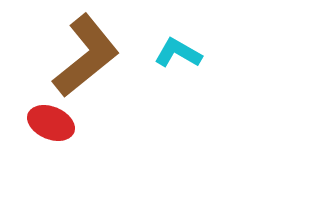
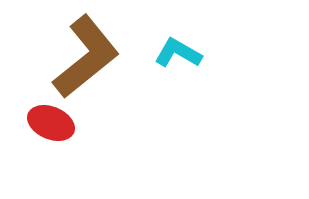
brown L-shape: moved 1 px down
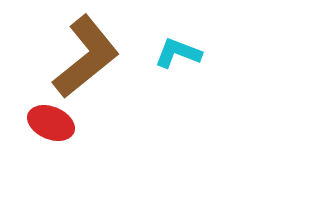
cyan L-shape: rotated 9 degrees counterclockwise
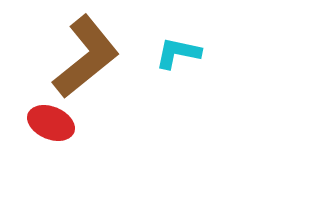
cyan L-shape: rotated 9 degrees counterclockwise
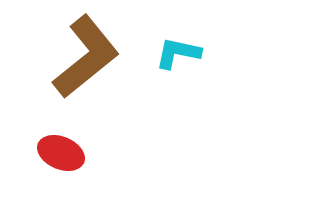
red ellipse: moved 10 px right, 30 px down
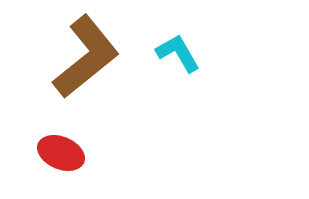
cyan L-shape: rotated 48 degrees clockwise
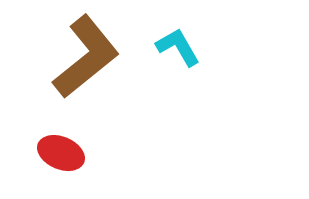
cyan L-shape: moved 6 px up
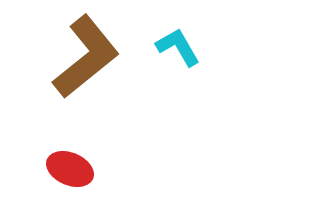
red ellipse: moved 9 px right, 16 px down
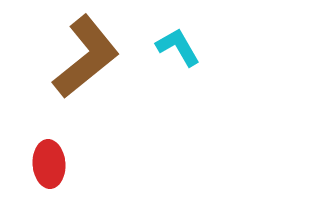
red ellipse: moved 21 px left, 5 px up; rotated 63 degrees clockwise
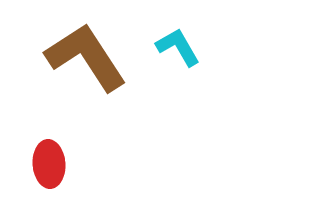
brown L-shape: rotated 84 degrees counterclockwise
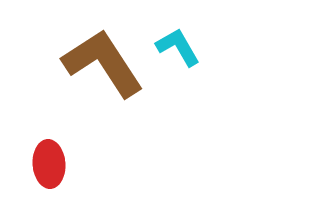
brown L-shape: moved 17 px right, 6 px down
